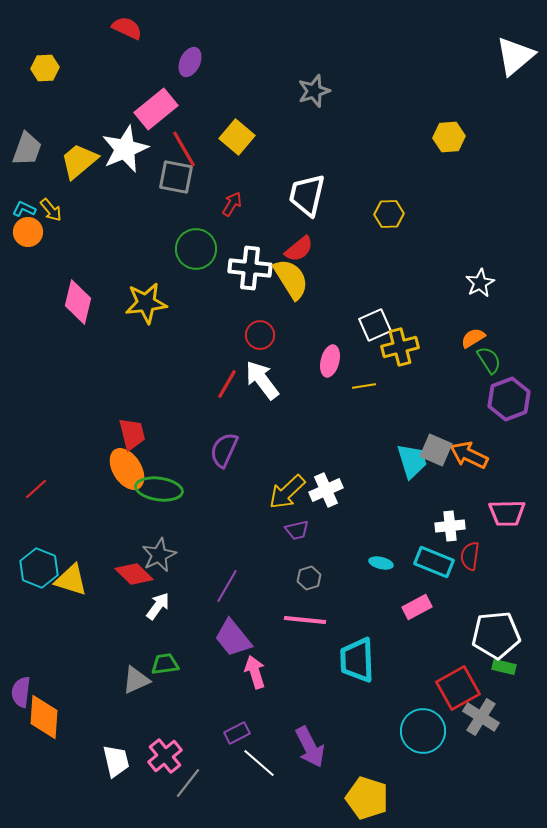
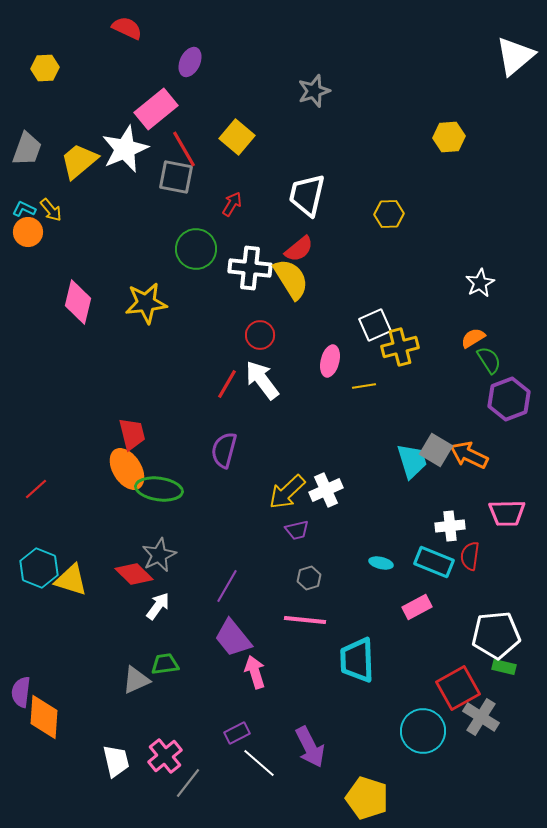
purple semicircle at (224, 450): rotated 9 degrees counterclockwise
gray square at (436, 450): rotated 8 degrees clockwise
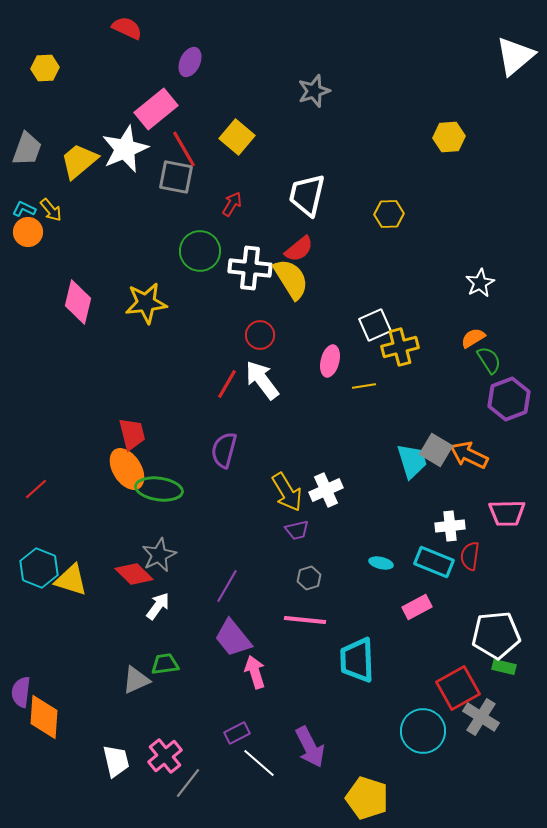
green circle at (196, 249): moved 4 px right, 2 px down
yellow arrow at (287, 492): rotated 78 degrees counterclockwise
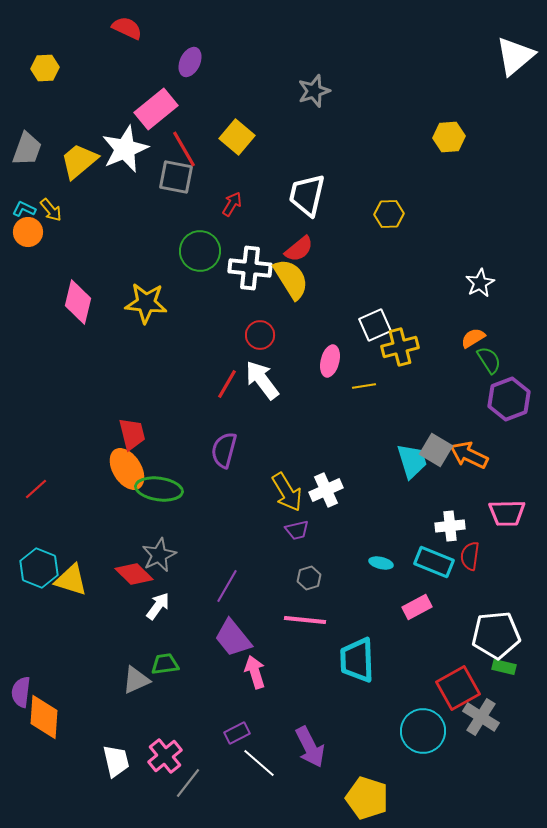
yellow star at (146, 303): rotated 12 degrees clockwise
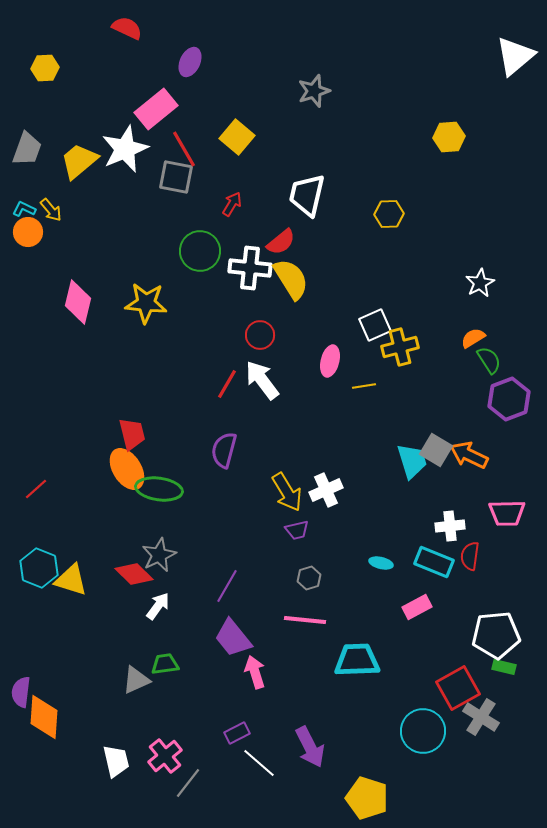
red semicircle at (299, 249): moved 18 px left, 7 px up
cyan trapezoid at (357, 660): rotated 90 degrees clockwise
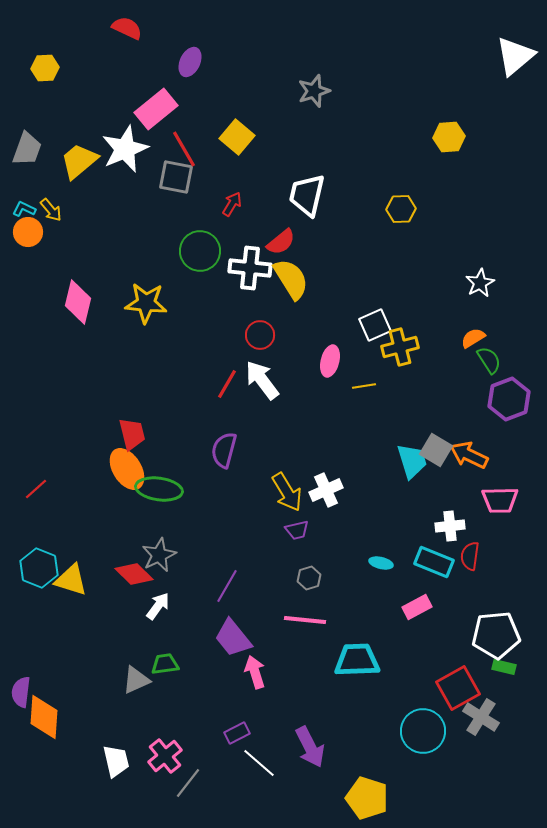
yellow hexagon at (389, 214): moved 12 px right, 5 px up
pink trapezoid at (507, 513): moved 7 px left, 13 px up
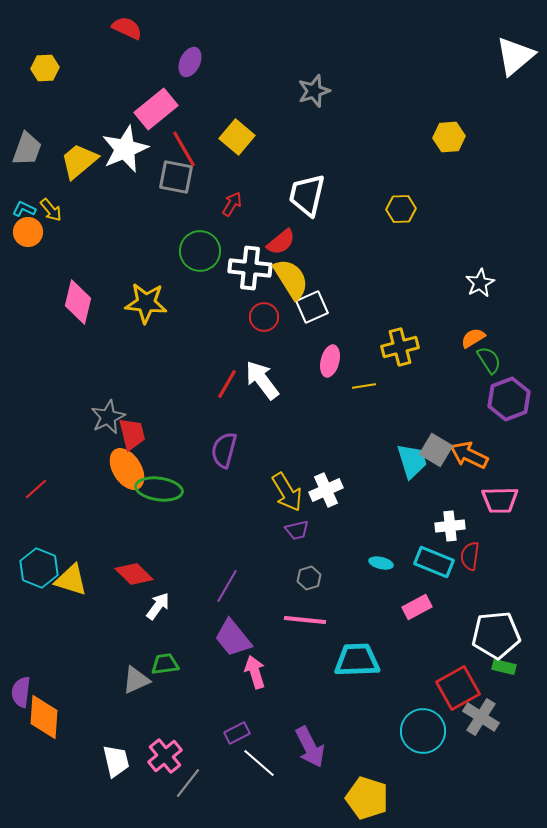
white square at (375, 325): moved 63 px left, 18 px up
red circle at (260, 335): moved 4 px right, 18 px up
gray star at (159, 555): moved 51 px left, 138 px up
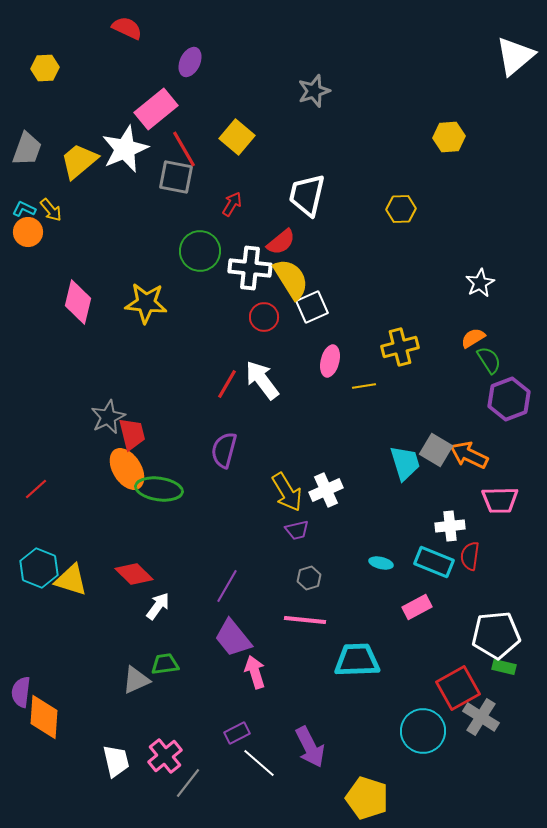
cyan trapezoid at (412, 461): moved 7 px left, 2 px down
